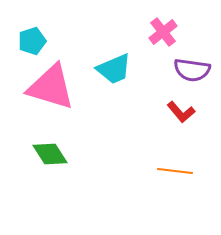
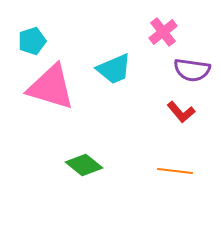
green diamond: moved 34 px right, 11 px down; rotated 18 degrees counterclockwise
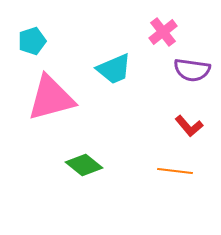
pink triangle: moved 11 px down; rotated 32 degrees counterclockwise
red L-shape: moved 8 px right, 14 px down
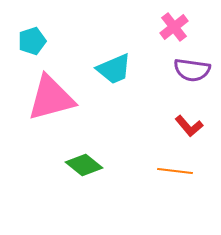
pink cross: moved 11 px right, 5 px up
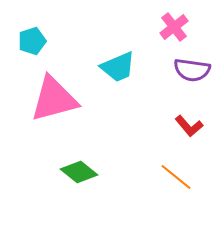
cyan trapezoid: moved 4 px right, 2 px up
pink triangle: moved 3 px right, 1 px down
green diamond: moved 5 px left, 7 px down
orange line: moved 1 px right, 6 px down; rotated 32 degrees clockwise
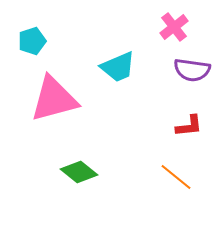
red L-shape: rotated 56 degrees counterclockwise
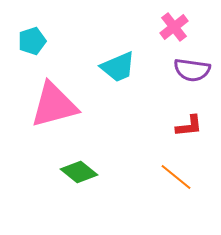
pink triangle: moved 6 px down
